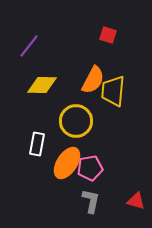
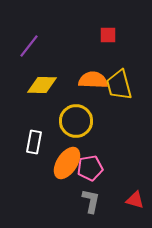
red square: rotated 18 degrees counterclockwise
orange semicircle: rotated 116 degrees counterclockwise
yellow trapezoid: moved 6 px right, 6 px up; rotated 20 degrees counterclockwise
white rectangle: moved 3 px left, 2 px up
red triangle: moved 1 px left, 1 px up
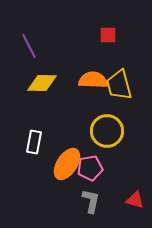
purple line: rotated 65 degrees counterclockwise
yellow diamond: moved 2 px up
yellow circle: moved 31 px right, 10 px down
orange ellipse: moved 1 px down
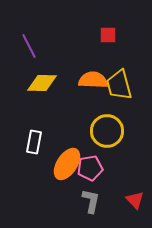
red triangle: rotated 30 degrees clockwise
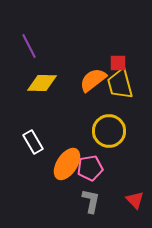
red square: moved 10 px right, 28 px down
orange semicircle: rotated 40 degrees counterclockwise
yellow trapezoid: moved 1 px right, 1 px up
yellow circle: moved 2 px right
white rectangle: moved 1 px left; rotated 40 degrees counterclockwise
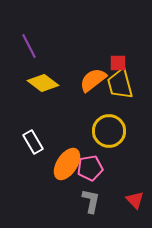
yellow diamond: moved 1 px right; rotated 36 degrees clockwise
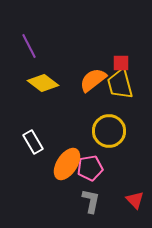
red square: moved 3 px right
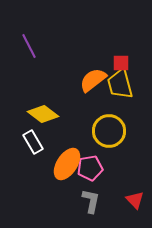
yellow diamond: moved 31 px down
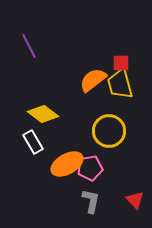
orange ellipse: rotated 28 degrees clockwise
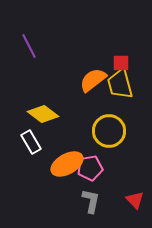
white rectangle: moved 2 px left
